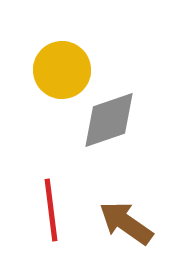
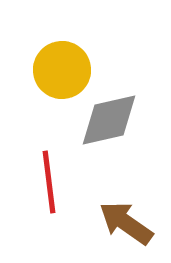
gray diamond: rotated 6 degrees clockwise
red line: moved 2 px left, 28 px up
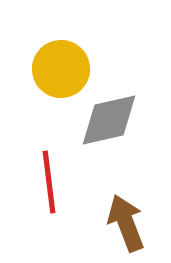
yellow circle: moved 1 px left, 1 px up
brown arrow: rotated 34 degrees clockwise
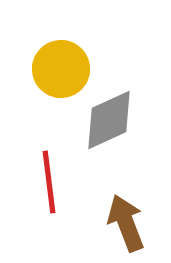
gray diamond: rotated 12 degrees counterclockwise
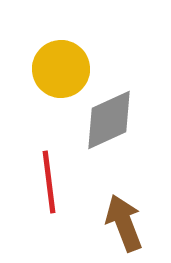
brown arrow: moved 2 px left
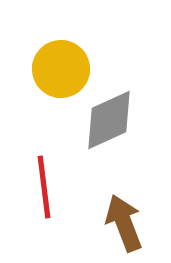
red line: moved 5 px left, 5 px down
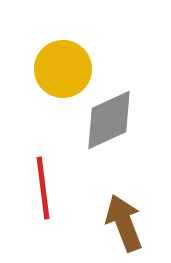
yellow circle: moved 2 px right
red line: moved 1 px left, 1 px down
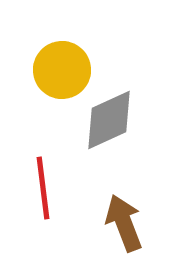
yellow circle: moved 1 px left, 1 px down
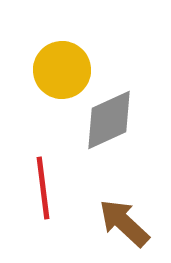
brown arrow: rotated 26 degrees counterclockwise
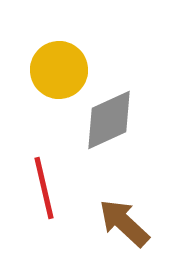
yellow circle: moved 3 px left
red line: moved 1 px right; rotated 6 degrees counterclockwise
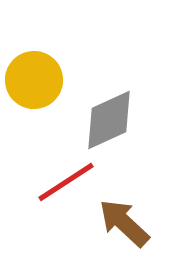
yellow circle: moved 25 px left, 10 px down
red line: moved 22 px right, 6 px up; rotated 70 degrees clockwise
